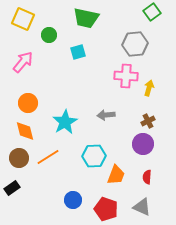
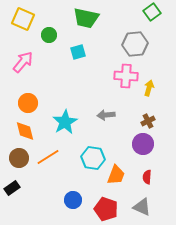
cyan hexagon: moved 1 px left, 2 px down; rotated 10 degrees clockwise
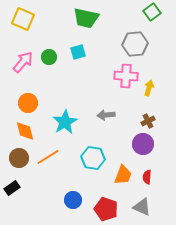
green circle: moved 22 px down
orange trapezoid: moved 7 px right
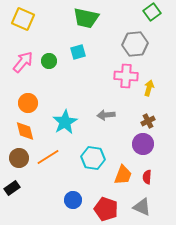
green circle: moved 4 px down
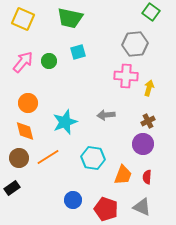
green square: moved 1 px left; rotated 18 degrees counterclockwise
green trapezoid: moved 16 px left
cyan star: rotated 10 degrees clockwise
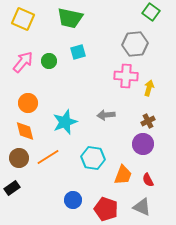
red semicircle: moved 1 px right, 3 px down; rotated 32 degrees counterclockwise
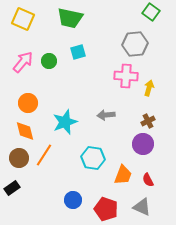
orange line: moved 4 px left, 2 px up; rotated 25 degrees counterclockwise
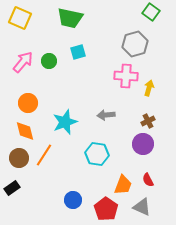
yellow square: moved 3 px left, 1 px up
gray hexagon: rotated 10 degrees counterclockwise
cyan hexagon: moved 4 px right, 4 px up
orange trapezoid: moved 10 px down
red pentagon: rotated 15 degrees clockwise
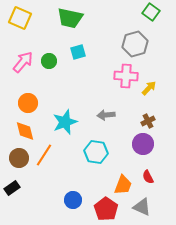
yellow arrow: rotated 28 degrees clockwise
cyan hexagon: moved 1 px left, 2 px up
red semicircle: moved 3 px up
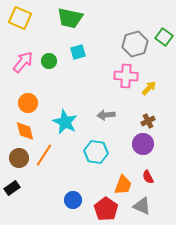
green square: moved 13 px right, 25 px down
cyan star: rotated 25 degrees counterclockwise
gray triangle: moved 1 px up
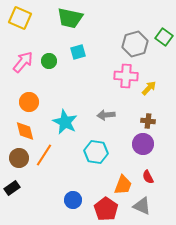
orange circle: moved 1 px right, 1 px up
brown cross: rotated 32 degrees clockwise
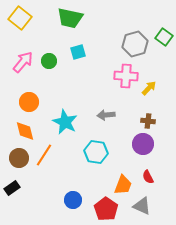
yellow square: rotated 15 degrees clockwise
